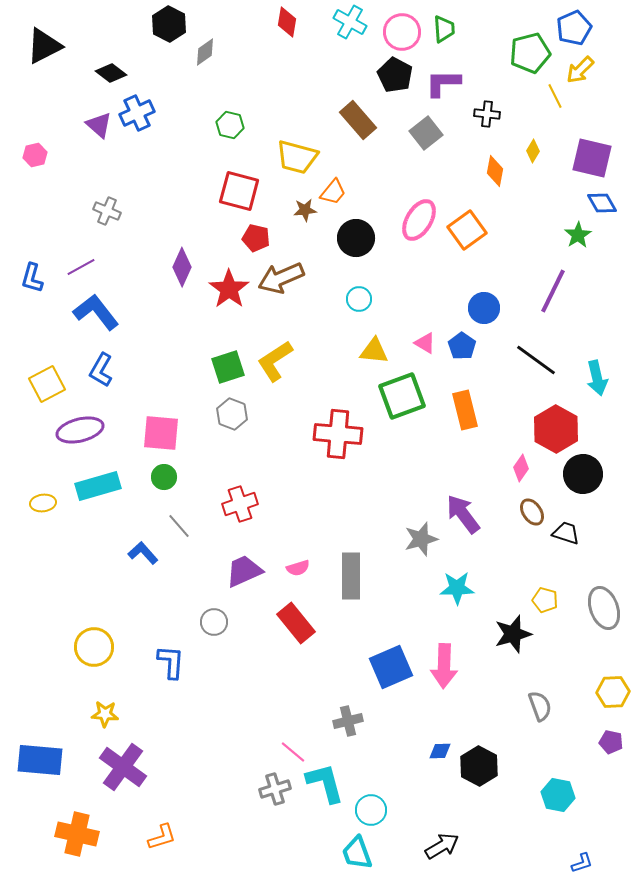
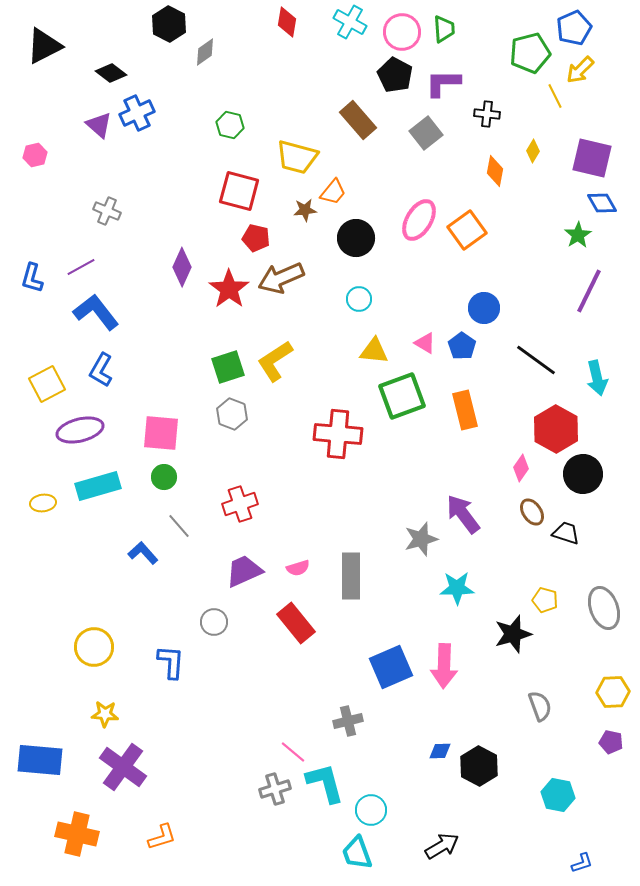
purple line at (553, 291): moved 36 px right
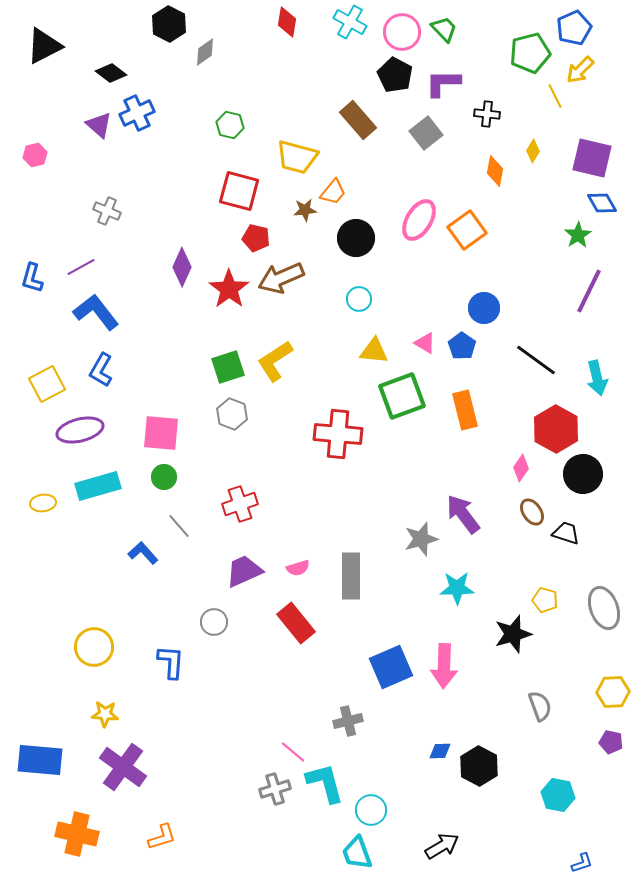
green trapezoid at (444, 29): rotated 40 degrees counterclockwise
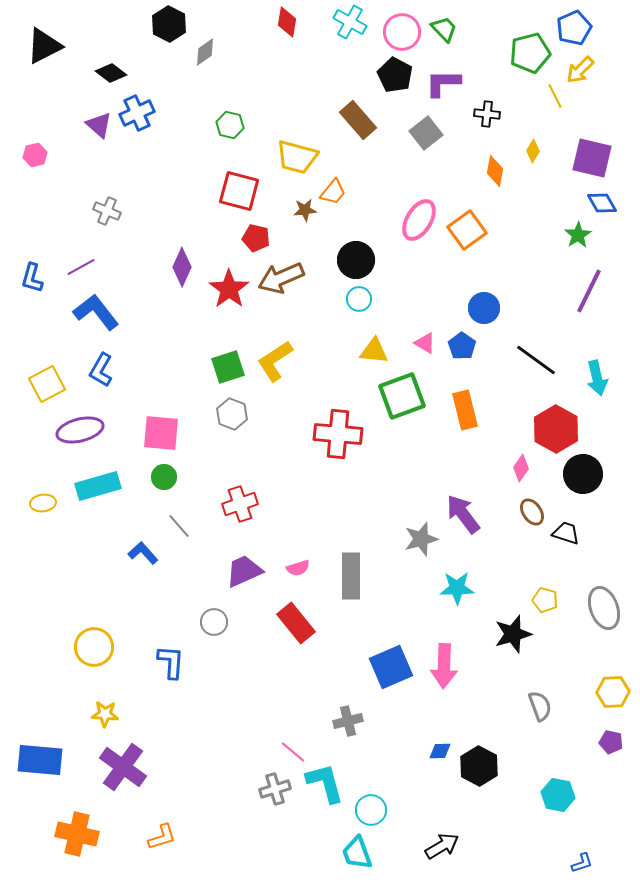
black circle at (356, 238): moved 22 px down
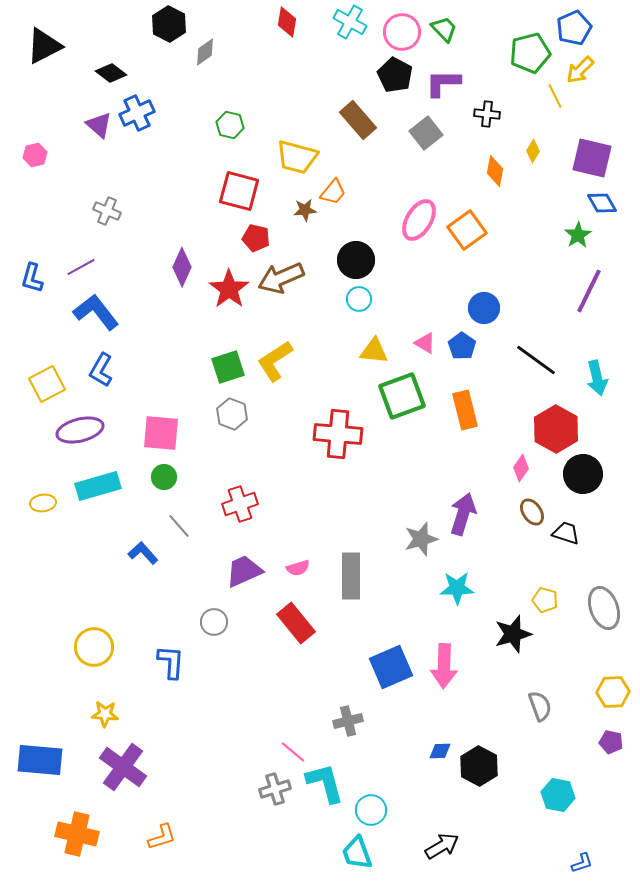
purple arrow at (463, 514): rotated 54 degrees clockwise
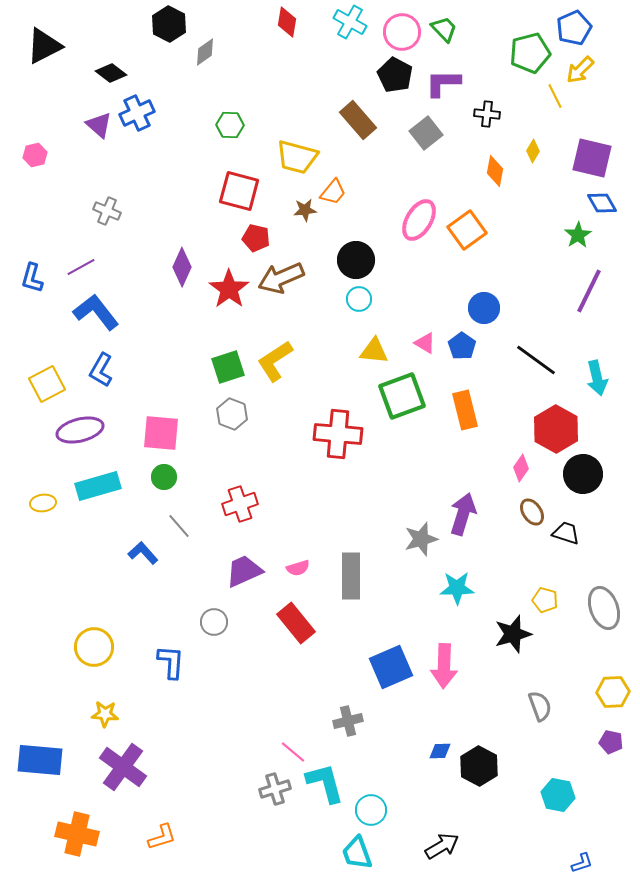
green hexagon at (230, 125): rotated 12 degrees counterclockwise
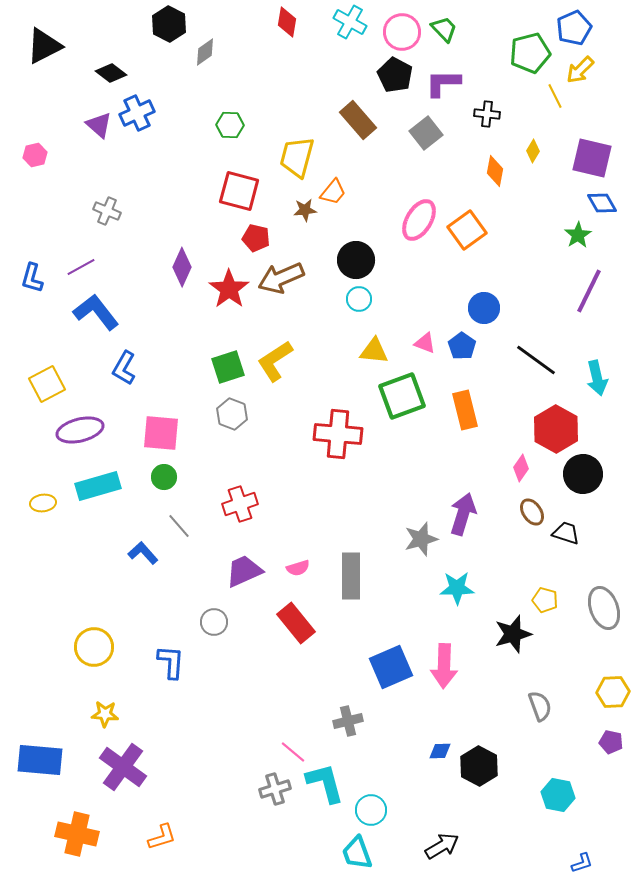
yellow trapezoid at (297, 157): rotated 90 degrees clockwise
pink triangle at (425, 343): rotated 10 degrees counterclockwise
blue L-shape at (101, 370): moved 23 px right, 2 px up
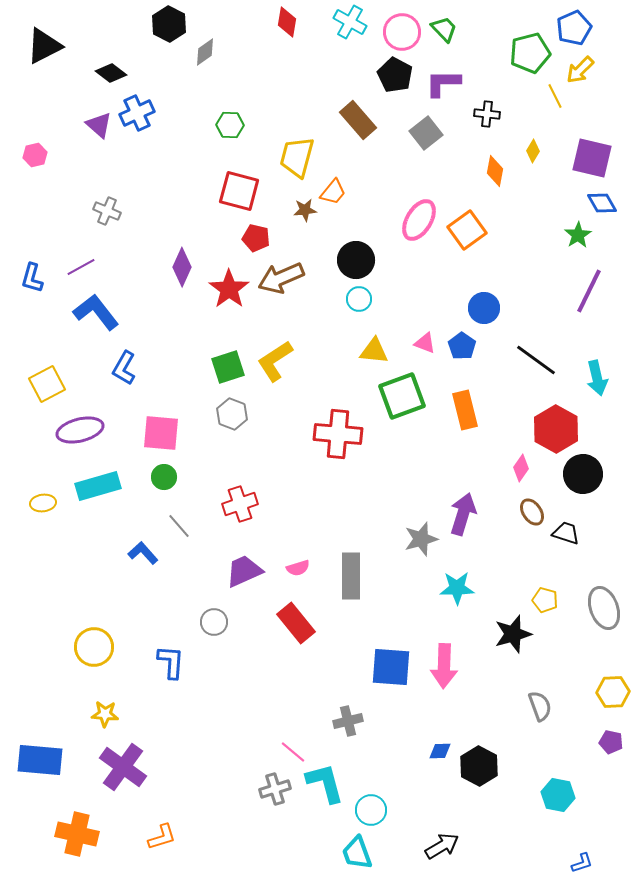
blue square at (391, 667): rotated 27 degrees clockwise
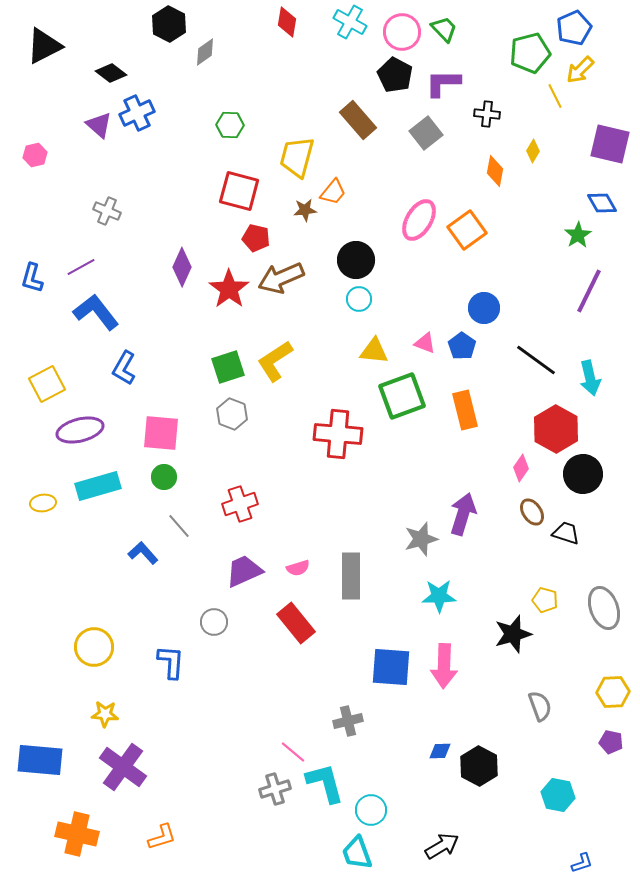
purple square at (592, 158): moved 18 px right, 14 px up
cyan arrow at (597, 378): moved 7 px left
cyan star at (457, 588): moved 18 px left, 8 px down
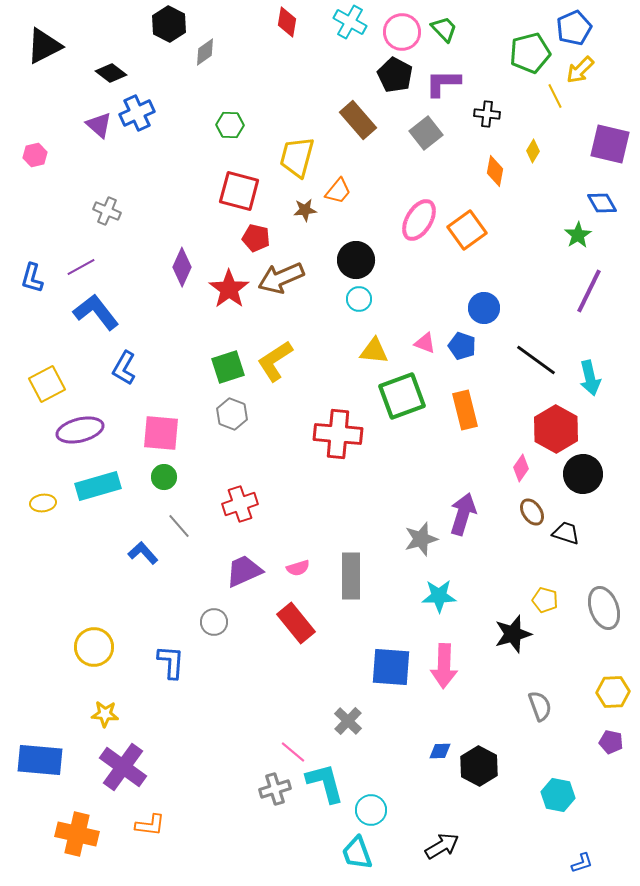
orange trapezoid at (333, 192): moved 5 px right, 1 px up
blue pentagon at (462, 346): rotated 16 degrees counterclockwise
gray cross at (348, 721): rotated 32 degrees counterclockwise
orange L-shape at (162, 837): moved 12 px left, 12 px up; rotated 24 degrees clockwise
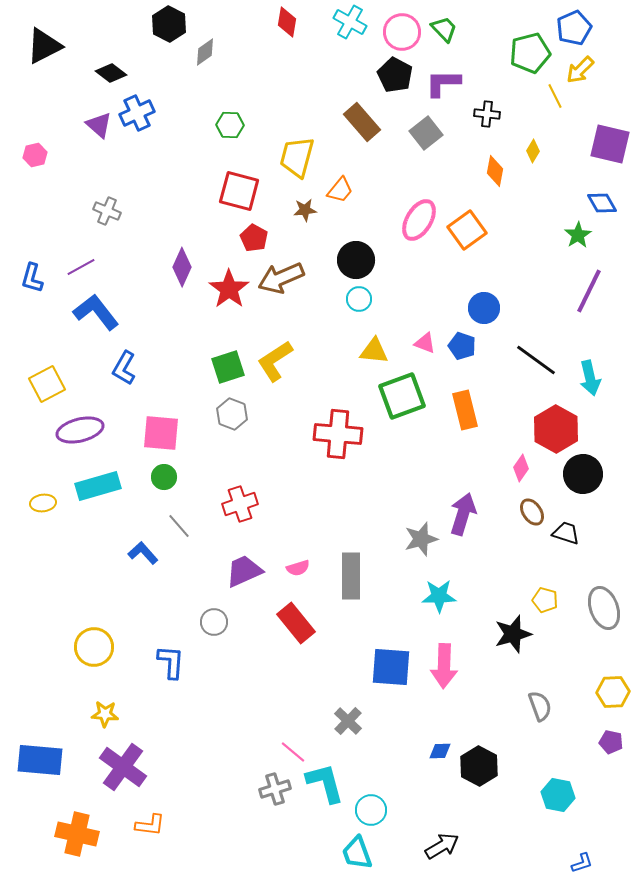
brown rectangle at (358, 120): moved 4 px right, 2 px down
orange trapezoid at (338, 191): moved 2 px right, 1 px up
red pentagon at (256, 238): moved 2 px left; rotated 16 degrees clockwise
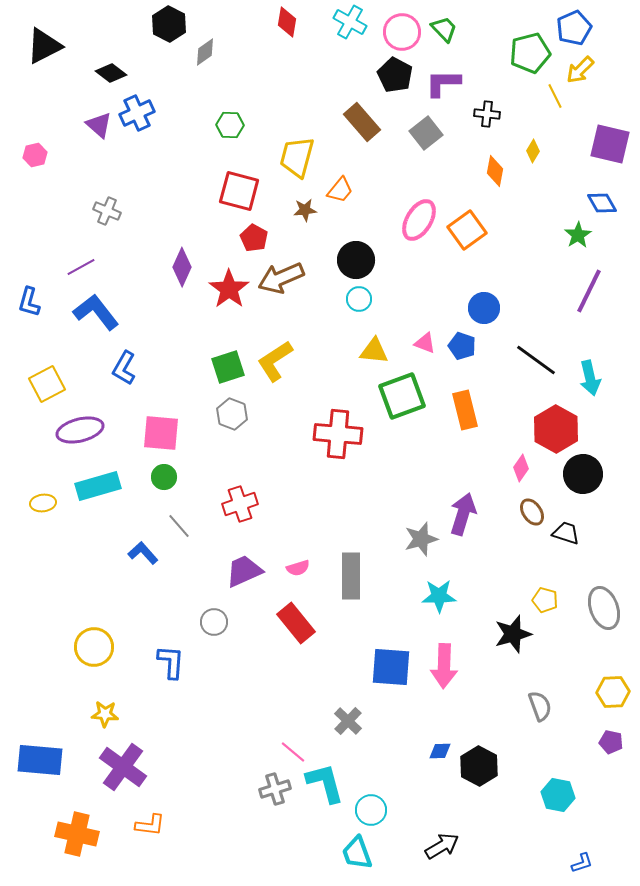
blue L-shape at (32, 278): moved 3 px left, 24 px down
